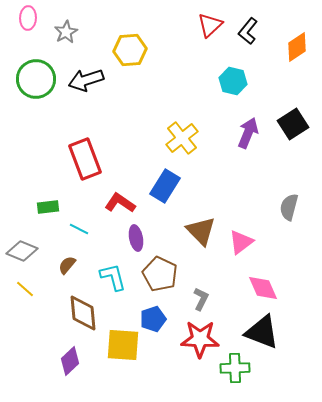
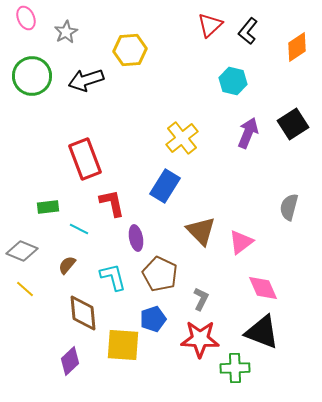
pink ellipse: moved 2 px left; rotated 25 degrees counterclockwise
green circle: moved 4 px left, 3 px up
red L-shape: moved 8 px left; rotated 44 degrees clockwise
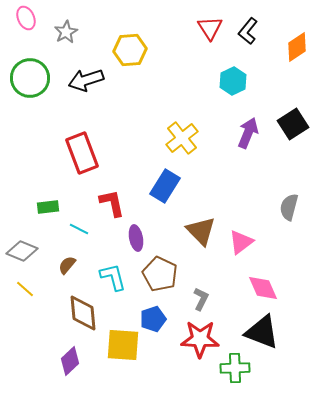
red triangle: moved 3 px down; rotated 20 degrees counterclockwise
green circle: moved 2 px left, 2 px down
cyan hexagon: rotated 20 degrees clockwise
red rectangle: moved 3 px left, 6 px up
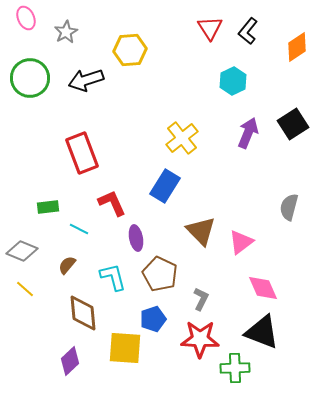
red L-shape: rotated 12 degrees counterclockwise
yellow square: moved 2 px right, 3 px down
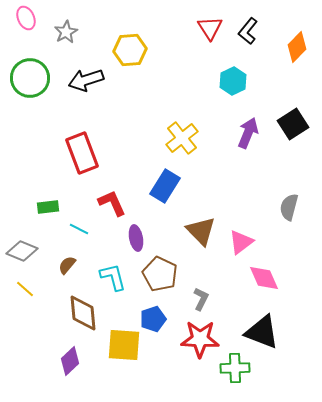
orange diamond: rotated 12 degrees counterclockwise
pink diamond: moved 1 px right, 10 px up
yellow square: moved 1 px left, 3 px up
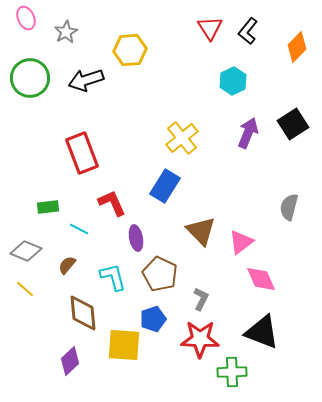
gray diamond: moved 4 px right
pink diamond: moved 3 px left, 1 px down
green cross: moved 3 px left, 4 px down
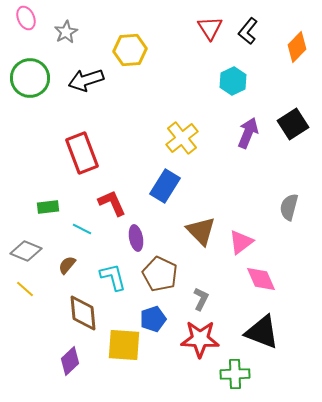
cyan line: moved 3 px right
green cross: moved 3 px right, 2 px down
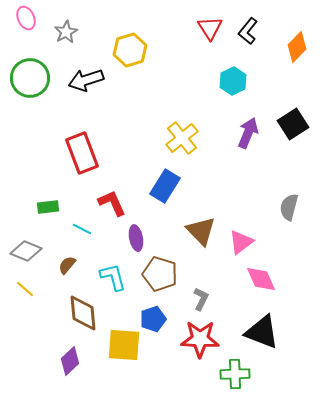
yellow hexagon: rotated 12 degrees counterclockwise
brown pentagon: rotated 8 degrees counterclockwise
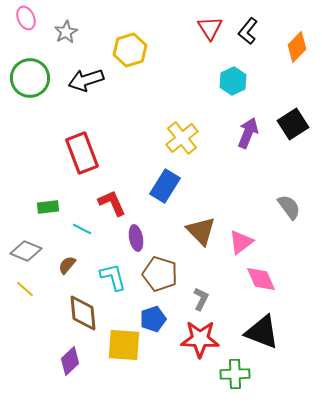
gray semicircle: rotated 128 degrees clockwise
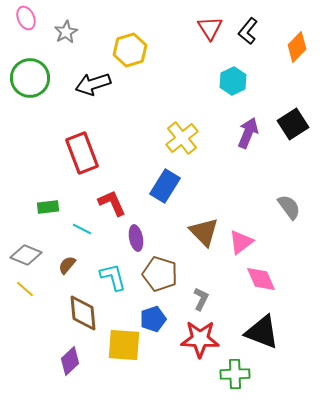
black arrow: moved 7 px right, 4 px down
brown triangle: moved 3 px right, 1 px down
gray diamond: moved 4 px down
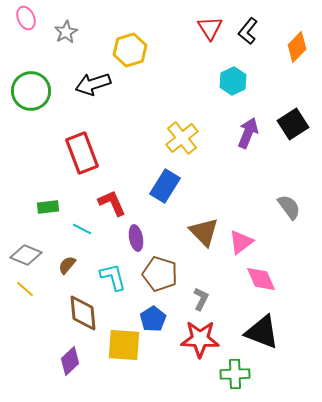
green circle: moved 1 px right, 13 px down
blue pentagon: rotated 15 degrees counterclockwise
